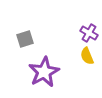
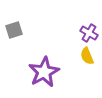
gray square: moved 11 px left, 9 px up
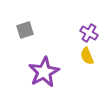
gray square: moved 11 px right
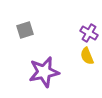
purple star: rotated 16 degrees clockwise
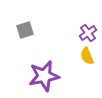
purple cross: moved 1 px left; rotated 24 degrees clockwise
purple star: moved 4 px down
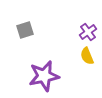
purple cross: moved 1 px up
